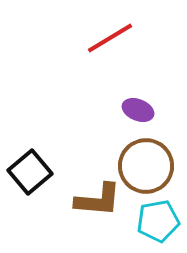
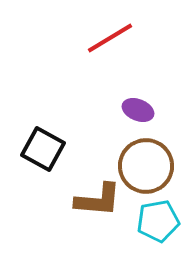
black square: moved 13 px right, 23 px up; rotated 21 degrees counterclockwise
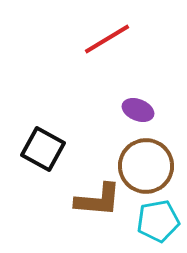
red line: moved 3 px left, 1 px down
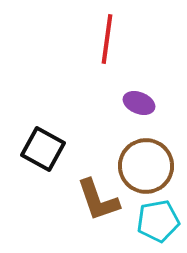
red line: rotated 51 degrees counterclockwise
purple ellipse: moved 1 px right, 7 px up
brown L-shape: rotated 66 degrees clockwise
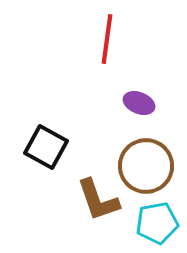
black square: moved 3 px right, 2 px up
cyan pentagon: moved 1 px left, 2 px down
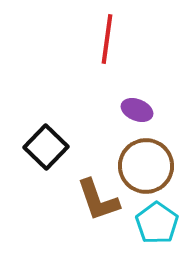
purple ellipse: moved 2 px left, 7 px down
black square: rotated 15 degrees clockwise
cyan pentagon: rotated 27 degrees counterclockwise
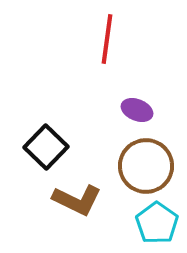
brown L-shape: moved 21 px left; rotated 45 degrees counterclockwise
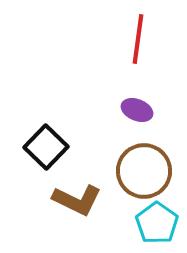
red line: moved 31 px right
brown circle: moved 2 px left, 5 px down
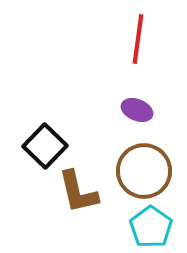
black square: moved 1 px left, 1 px up
brown L-shape: moved 1 px right, 8 px up; rotated 51 degrees clockwise
cyan pentagon: moved 6 px left, 4 px down
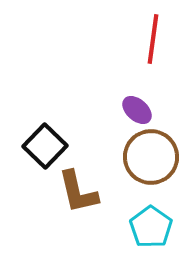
red line: moved 15 px right
purple ellipse: rotated 20 degrees clockwise
brown circle: moved 7 px right, 14 px up
